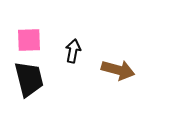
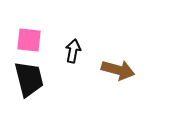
pink square: rotated 8 degrees clockwise
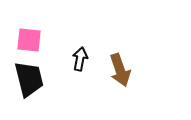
black arrow: moved 7 px right, 8 px down
brown arrow: moved 2 px right; rotated 56 degrees clockwise
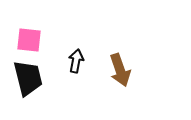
black arrow: moved 4 px left, 2 px down
black trapezoid: moved 1 px left, 1 px up
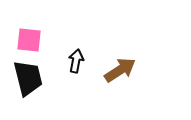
brown arrow: rotated 104 degrees counterclockwise
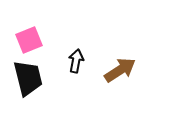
pink square: rotated 28 degrees counterclockwise
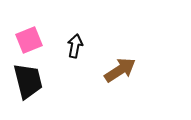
black arrow: moved 1 px left, 15 px up
black trapezoid: moved 3 px down
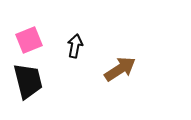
brown arrow: moved 1 px up
